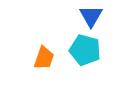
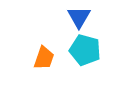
blue triangle: moved 12 px left, 1 px down
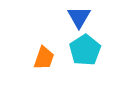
cyan pentagon: rotated 24 degrees clockwise
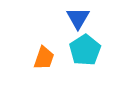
blue triangle: moved 1 px left, 1 px down
